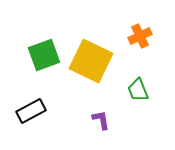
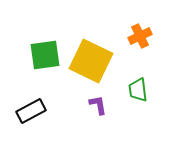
green square: moved 1 px right; rotated 12 degrees clockwise
green trapezoid: rotated 15 degrees clockwise
purple L-shape: moved 3 px left, 15 px up
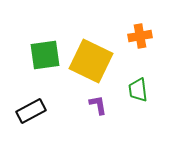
orange cross: rotated 15 degrees clockwise
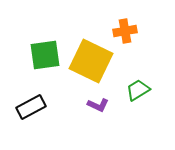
orange cross: moved 15 px left, 5 px up
green trapezoid: rotated 65 degrees clockwise
purple L-shape: rotated 125 degrees clockwise
black rectangle: moved 4 px up
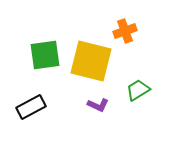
orange cross: rotated 10 degrees counterclockwise
yellow square: rotated 12 degrees counterclockwise
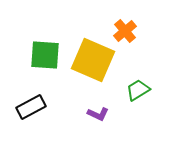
orange cross: rotated 20 degrees counterclockwise
green square: rotated 12 degrees clockwise
yellow square: moved 2 px right, 1 px up; rotated 9 degrees clockwise
purple L-shape: moved 9 px down
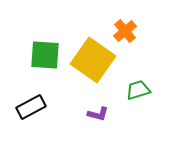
yellow square: rotated 12 degrees clockwise
green trapezoid: rotated 15 degrees clockwise
purple L-shape: rotated 10 degrees counterclockwise
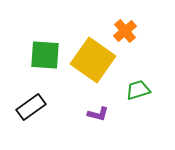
black rectangle: rotated 8 degrees counterclockwise
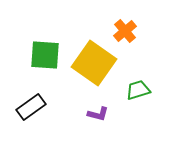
yellow square: moved 1 px right, 3 px down
